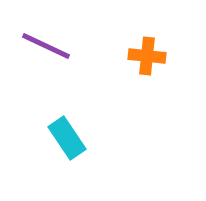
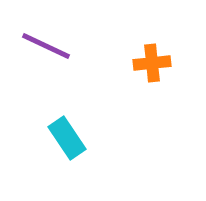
orange cross: moved 5 px right, 7 px down; rotated 12 degrees counterclockwise
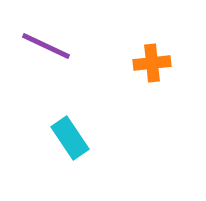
cyan rectangle: moved 3 px right
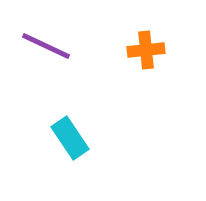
orange cross: moved 6 px left, 13 px up
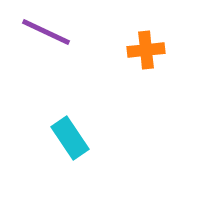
purple line: moved 14 px up
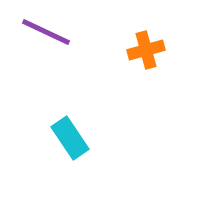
orange cross: rotated 9 degrees counterclockwise
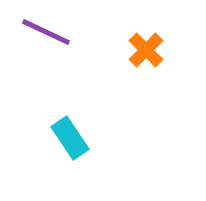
orange cross: rotated 30 degrees counterclockwise
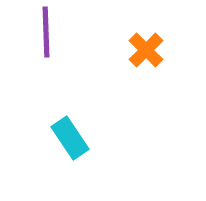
purple line: rotated 63 degrees clockwise
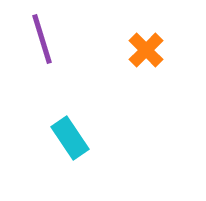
purple line: moved 4 px left, 7 px down; rotated 15 degrees counterclockwise
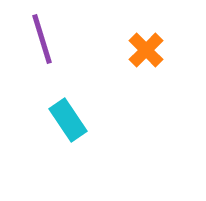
cyan rectangle: moved 2 px left, 18 px up
